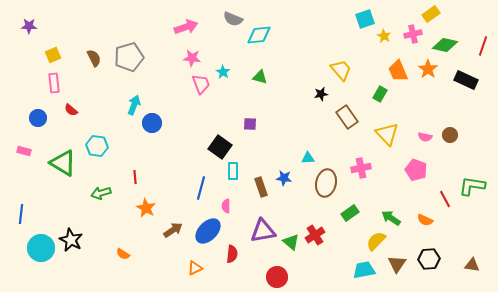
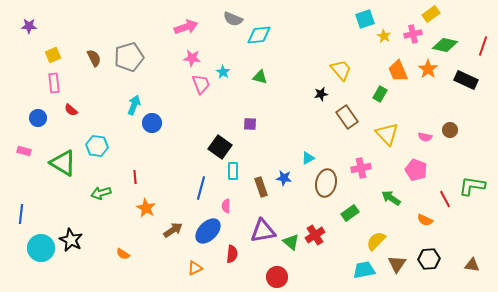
brown circle at (450, 135): moved 5 px up
cyan triangle at (308, 158): rotated 24 degrees counterclockwise
green arrow at (391, 218): moved 20 px up
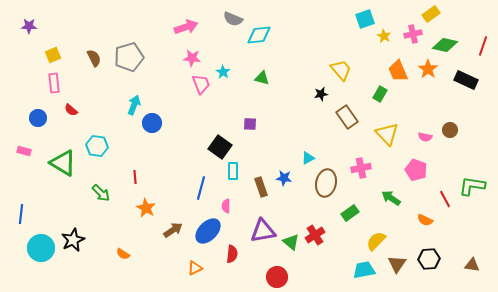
green triangle at (260, 77): moved 2 px right, 1 px down
green arrow at (101, 193): rotated 120 degrees counterclockwise
black star at (71, 240): moved 2 px right; rotated 20 degrees clockwise
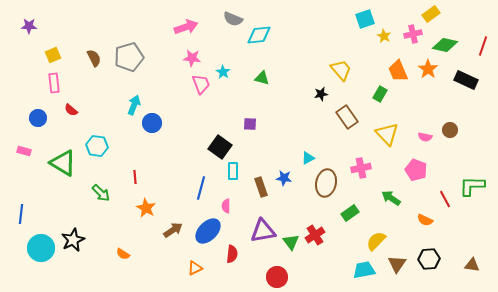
green L-shape at (472, 186): rotated 8 degrees counterclockwise
green triangle at (291, 242): rotated 12 degrees clockwise
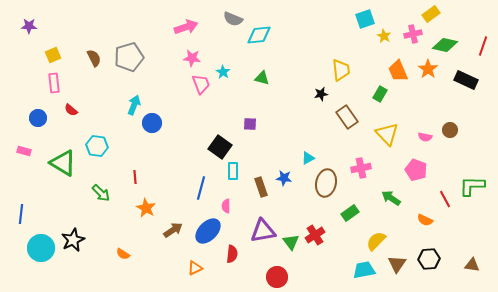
yellow trapezoid at (341, 70): rotated 35 degrees clockwise
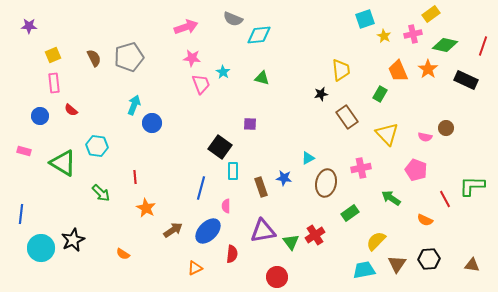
blue circle at (38, 118): moved 2 px right, 2 px up
brown circle at (450, 130): moved 4 px left, 2 px up
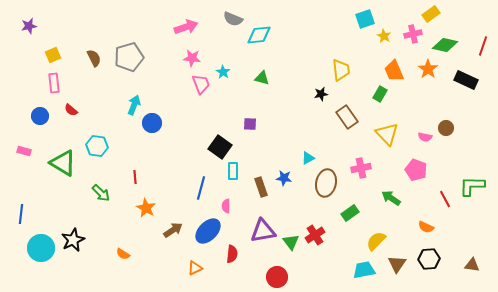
purple star at (29, 26): rotated 14 degrees counterclockwise
orange trapezoid at (398, 71): moved 4 px left
orange semicircle at (425, 220): moved 1 px right, 7 px down
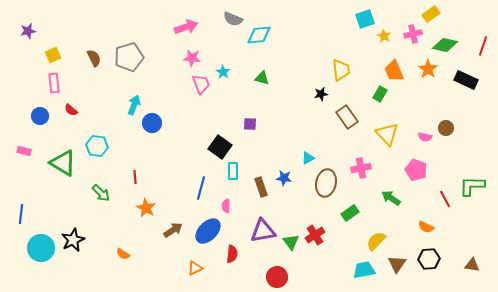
purple star at (29, 26): moved 1 px left, 5 px down
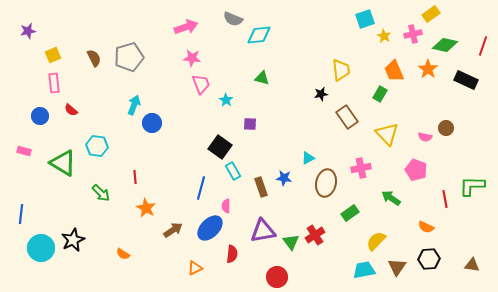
cyan star at (223, 72): moved 3 px right, 28 px down
cyan rectangle at (233, 171): rotated 30 degrees counterclockwise
red line at (445, 199): rotated 18 degrees clockwise
blue ellipse at (208, 231): moved 2 px right, 3 px up
brown triangle at (397, 264): moved 3 px down
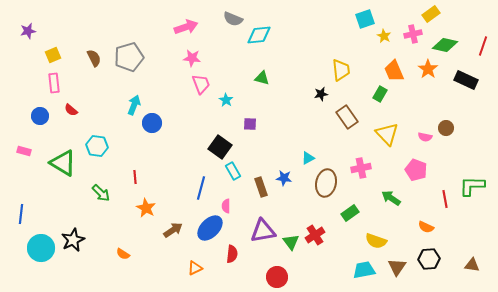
yellow semicircle at (376, 241): rotated 115 degrees counterclockwise
